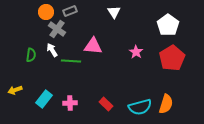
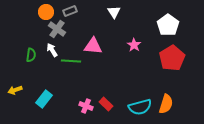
pink star: moved 2 px left, 7 px up
pink cross: moved 16 px right, 3 px down; rotated 24 degrees clockwise
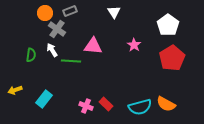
orange circle: moved 1 px left, 1 px down
orange semicircle: rotated 102 degrees clockwise
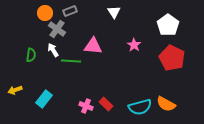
white arrow: moved 1 px right
red pentagon: rotated 15 degrees counterclockwise
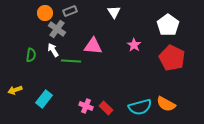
red rectangle: moved 4 px down
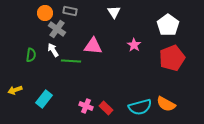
gray rectangle: rotated 32 degrees clockwise
red pentagon: rotated 25 degrees clockwise
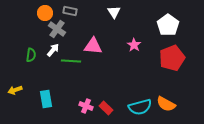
white arrow: rotated 72 degrees clockwise
cyan rectangle: moved 2 px right; rotated 48 degrees counterclockwise
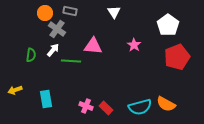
red pentagon: moved 5 px right, 1 px up
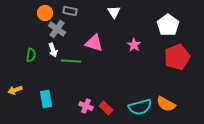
pink triangle: moved 1 px right, 3 px up; rotated 12 degrees clockwise
white arrow: rotated 120 degrees clockwise
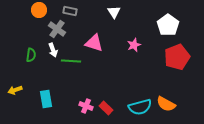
orange circle: moved 6 px left, 3 px up
pink star: rotated 16 degrees clockwise
